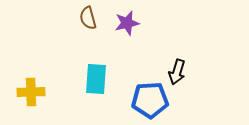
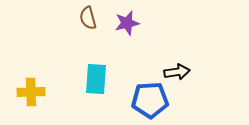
black arrow: rotated 115 degrees counterclockwise
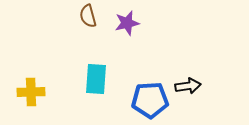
brown semicircle: moved 2 px up
black arrow: moved 11 px right, 14 px down
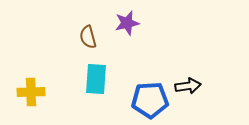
brown semicircle: moved 21 px down
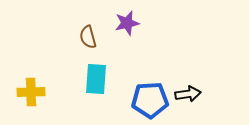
black arrow: moved 8 px down
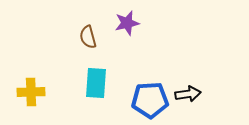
cyan rectangle: moved 4 px down
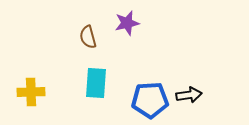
black arrow: moved 1 px right, 1 px down
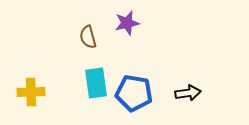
cyan rectangle: rotated 12 degrees counterclockwise
black arrow: moved 1 px left, 2 px up
blue pentagon: moved 16 px left, 7 px up; rotated 12 degrees clockwise
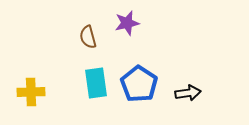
blue pentagon: moved 5 px right, 9 px up; rotated 24 degrees clockwise
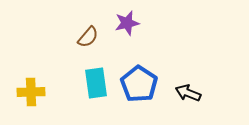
brown semicircle: rotated 125 degrees counterclockwise
black arrow: rotated 150 degrees counterclockwise
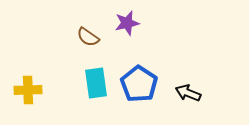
brown semicircle: rotated 85 degrees clockwise
yellow cross: moved 3 px left, 2 px up
